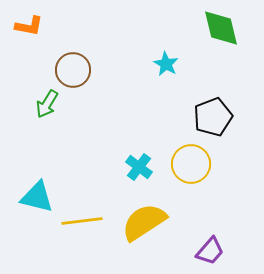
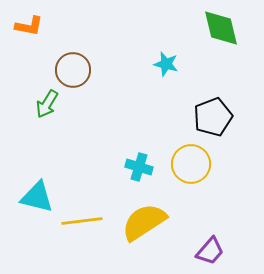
cyan star: rotated 15 degrees counterclockwise
cyan cross: rotated 20 degrees counterclockwise
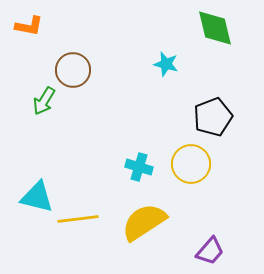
green diamond: moved 6 px left
green arrow: moved 3 px left, 3 px up
yellow line: moved 4 px left, 2 px up
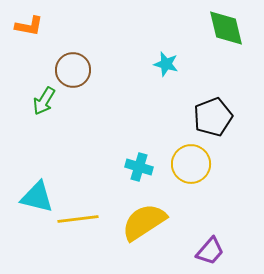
green diamond: moved 11 px right
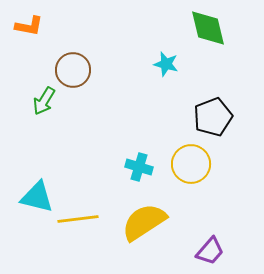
green diamond: moved 18 px left
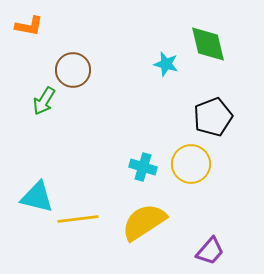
green diamond: moved 16 px down
cyan cross: moved 4 px right
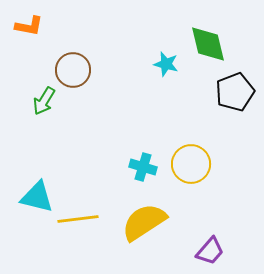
black pentagon: moved 22 px right, 25 px up
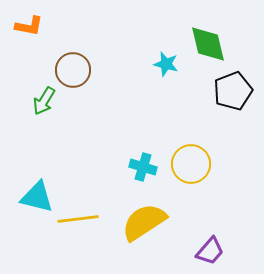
black pentagon: moved 2 px left, 1 px up
